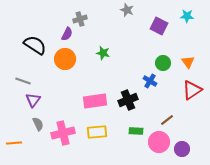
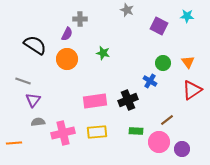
gray cross: rotated 16 degrees clockwise
orange circle: moved 2 px right
gray semicircle: moved 2 px up; rotated 72 degrees counterclockwise
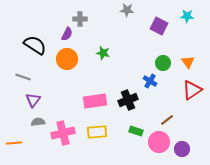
gray star: rotated 16 degrees counterclockwise
gray line: moved 4 px up
green rectangle: rotated 16 degrees clockwise
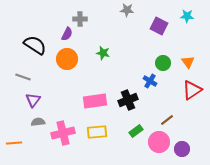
green rectangle: rotated 56 degrees counterclockwise
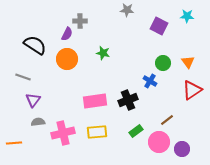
gray cross: moved 2 px down
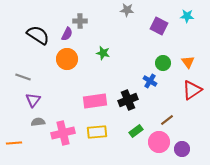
black semicircle: moved 3 px right, 10 px up
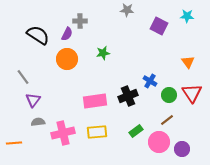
green star: rotated 24 degrees counterclockwise
green circle: moved 6 px right, 32 px down
gray line: rotated 35 degrees clockwise
red triangle: moved 3 px down; rotated 30 degrees counterclockwise
black cross: moved 4 px up
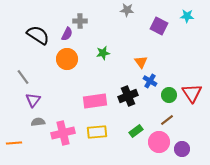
orange triangle: moved 47 px left
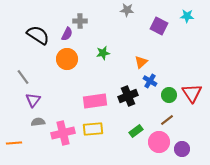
orange triangle: rotated 24 degrees clockwise
yellow rectangle: moved 4 px left, 3 px up
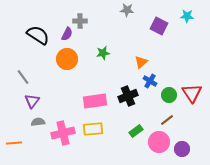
purple triangle: moved 1 px left, 1 px down
